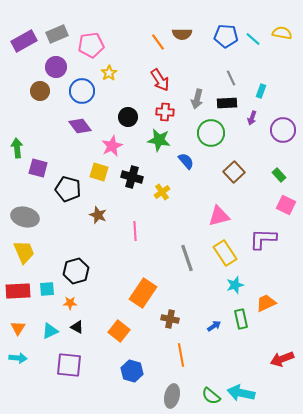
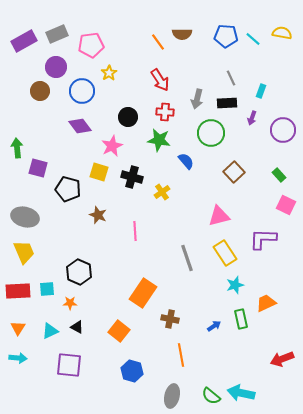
black hexagon at (76, 271): moved 3 px right, 1 px down; rotated 20 degrees counterclockwise
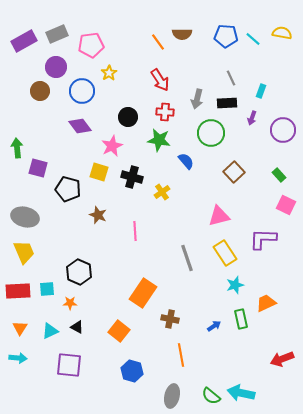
orange triangle at (18, 328): moved 2 px right
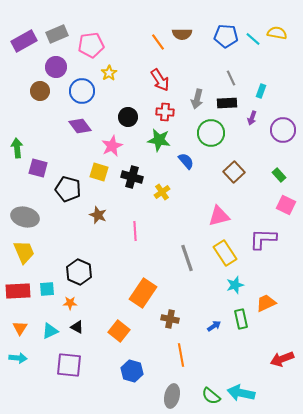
yellow semicircle at (282, 33): moved 5 px left
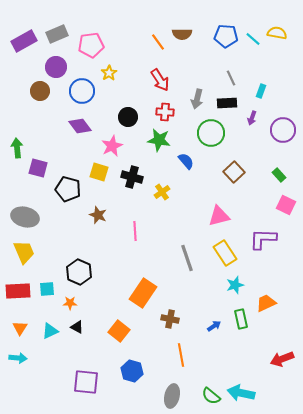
purple square at (69, 365): moved 17 px right, 17 px down
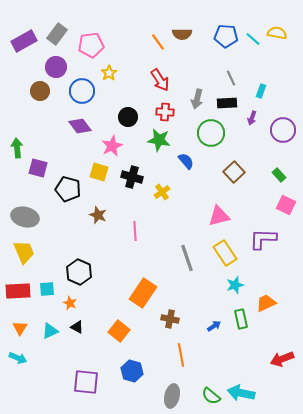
gray rectangle at (57, 34): rotated 30 degrees counterclockwise
orange star at (70, 303): rotated 24 degrees clockwise
cyan arrow at (18, 358): rotated 18 degrees clockwise
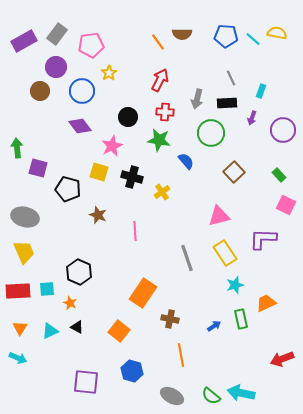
red arrow at (160, 80): rotated 120 degrees counterclockwise
gray ellipse at (172, 396): rotated 75 degrees counterclockwise
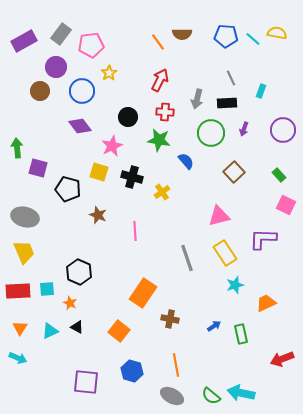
gray rectangle at (57, 34): moved 4 px right
purple arrow at (252, 118): moved 8 px left, 11 px down
green rectangle at (241, 319): moved 15 px down
orange line at (181, 355): moved 5 px left, 10 px down
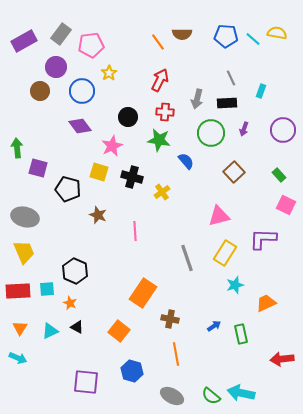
yellow rectangle at (225, 253): rotated 65 degrees clockwise
black hexagon at (79, 272): moved 4 px left, 1 px up
red arrow at (282, 359): rotated 15 degrees clockwise
orange line at (176, 365): moved 11 px up
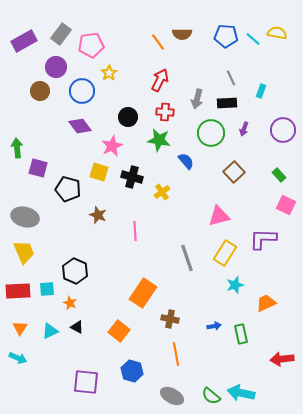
blue arrow at (214, 326): rotated 24 degrees clockwise
